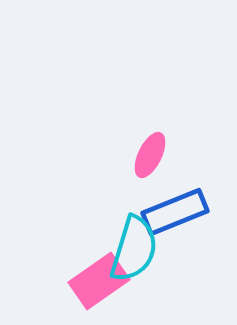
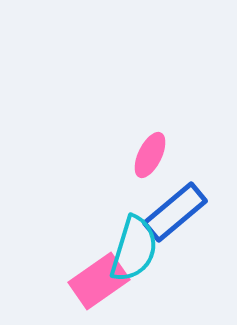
blue rectangle: rotated 18 degrees counterclockwise
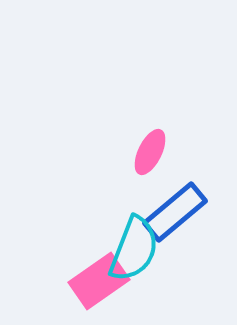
pink ellipse: moved 3 px up
cyan semicircle: rotated 4 degrees clockwise
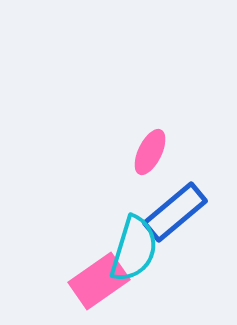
cyan semicircle: rotated 4 degrees counterclockwise
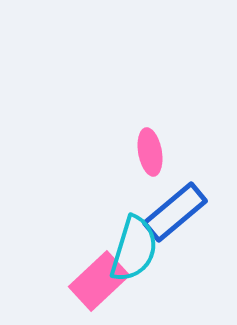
pink ellipse: rotated 36 degrees counterclockwise
pink rectangle: rotated 8 degrees counterclockwise
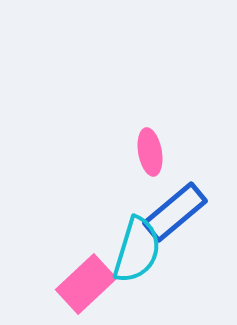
cyan semicircle: moved 3 px right, 1 px down
pink rectangle: moved 13 px left, 3 px down
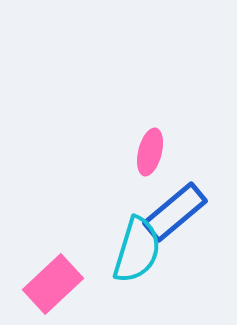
pink ellipse: rotated 24 degrees clockwise
pink rectangle: moved 33 px left
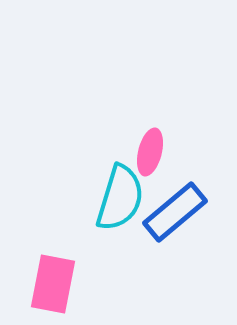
cyan semicircle: moved 17 px left, 52 px up
pink rectangle: rotated 36 degrees counterclockwise
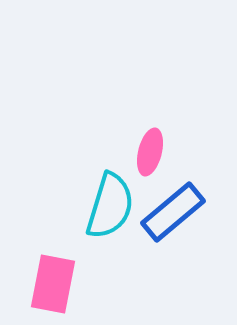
cyan semicircle: moved 10 px left, 8 px down
blue rectangle: moved 2 px left
